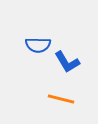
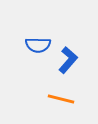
blue L-shape: moved 1 px right, 2 px up; rotated 108 degrees counterclockwise
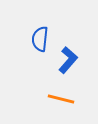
blue semicircle: moved 2 px right, 6 px up; rotated 95 degrees clockwise
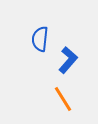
orange line: moved 2 px right; rotated 44 degrees clockwise
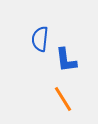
blue L-shape: moved 2 px left; rotated 132 degrees clockwise
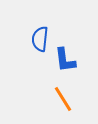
blue L-shape: moved 1 px left
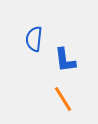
blue semicircle: moved 6 px left
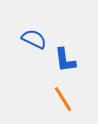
blue semicircle: rotated 110 degrees clockwise
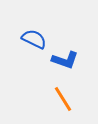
blue L-shape: rotated 64 degrees counterclockwise
